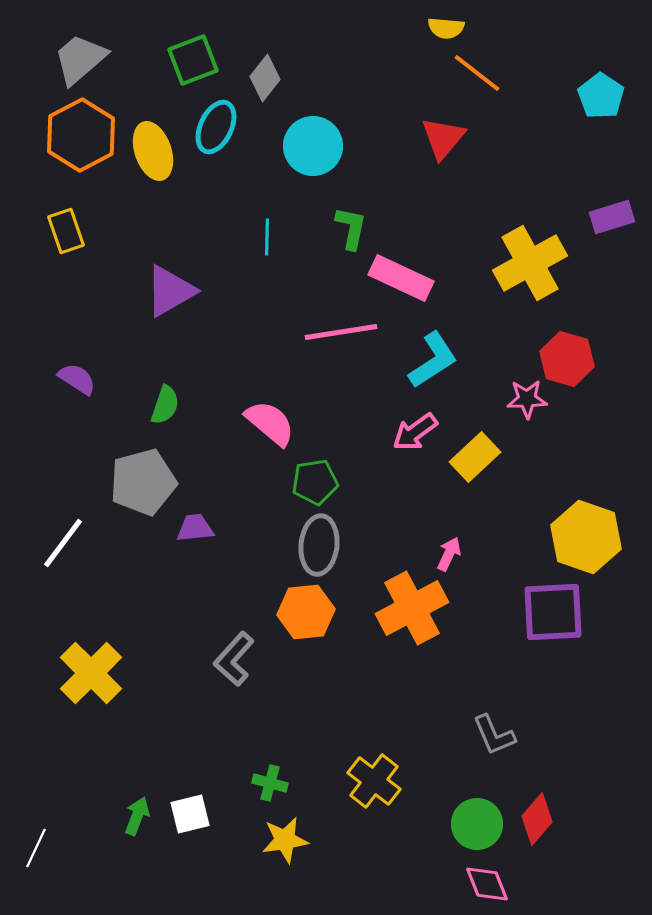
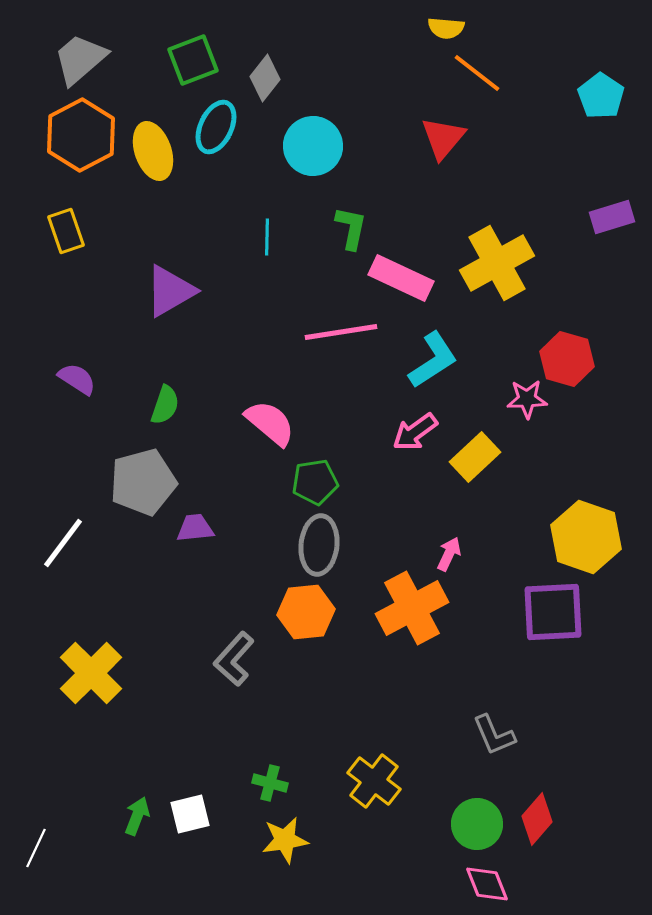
yellow cross at (530, 263): moved 33 px left
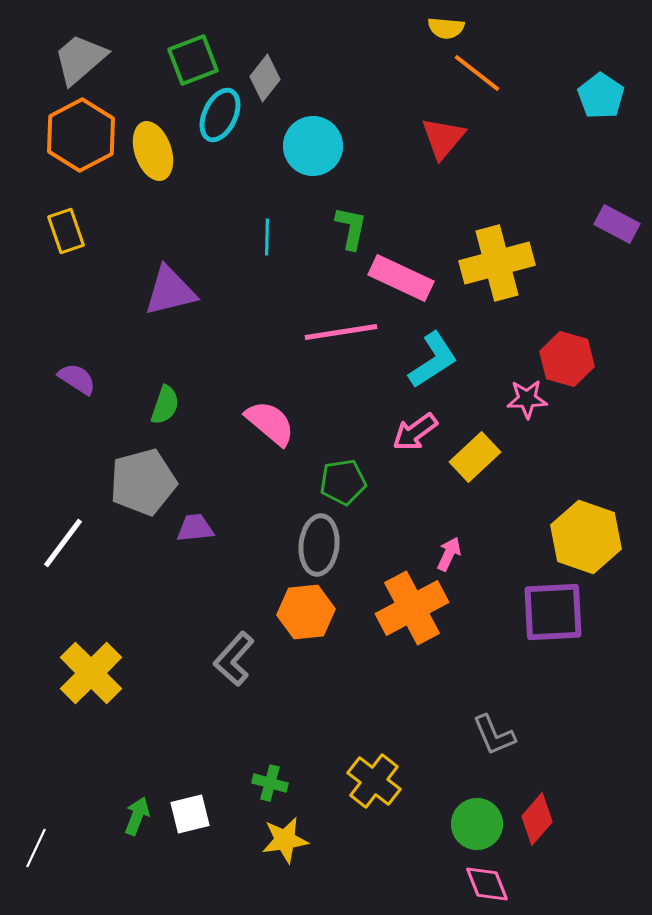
cyan ellipse at (216, 127): moved 4 px right, 12 px up
purple rectangle at (612, 217): moved 5 px right, 7 px down; rotated 45 degrees clockwise
yellow cross at (497, 263): rotated 14 degrees clockwise
purple triangle at (170, 291): rotated 16 degrees clockwise
green pentagon at (315, 482): moved 28 px right
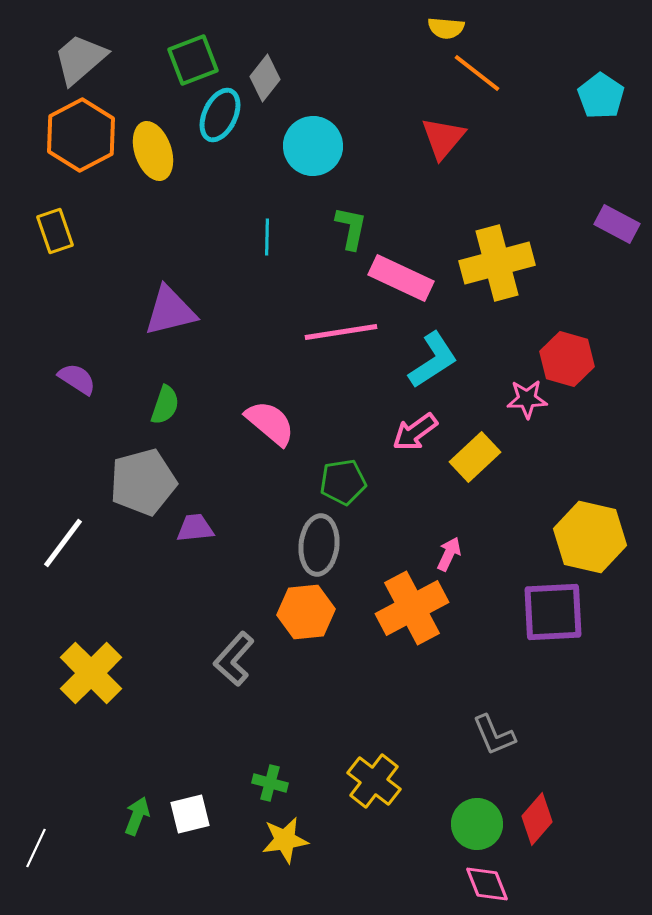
yellow rectangle at (66, 231): moved 11 px left
purple triangle at (170, 291): moved 20 px down
yellow hexagon at (586, 537): moved 4 px right; rotated 6 degrees counterclockwise
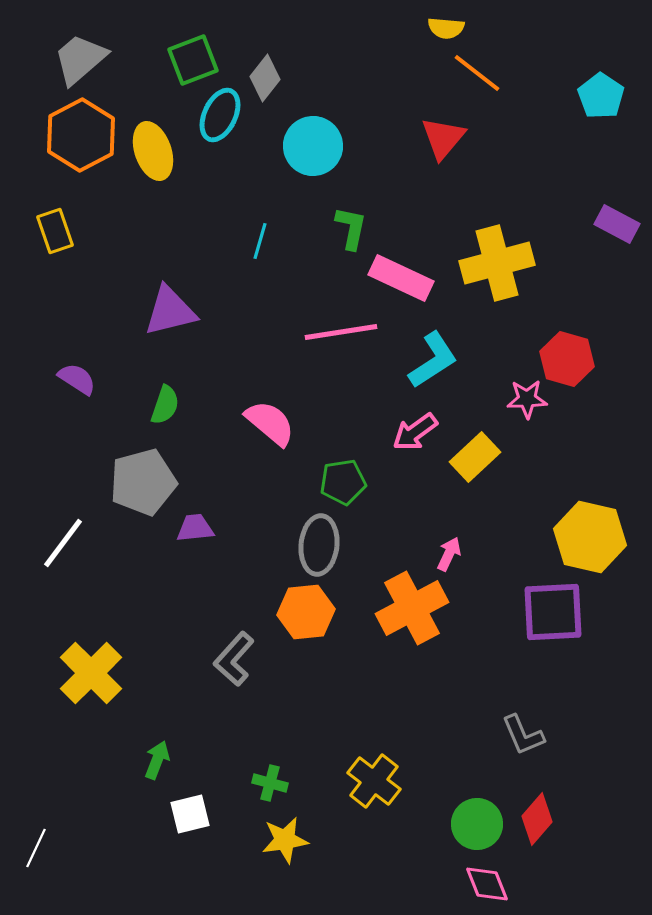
cyan line at (267, 237): moved 7 px left, 4 px down; rotated 15 degrees clockwise
gray L-shape at (494, 735): moved 29 px right
green arrow at (137, 816): moved 20 px right, 56 px up
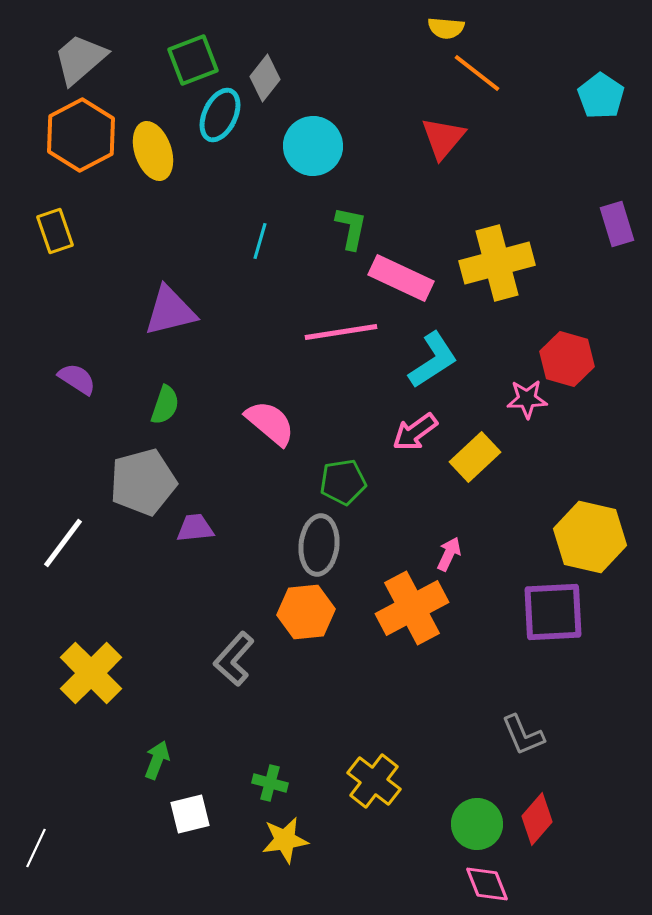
purple rectangle at (617, 224): rotated 45 degrees clockwise
